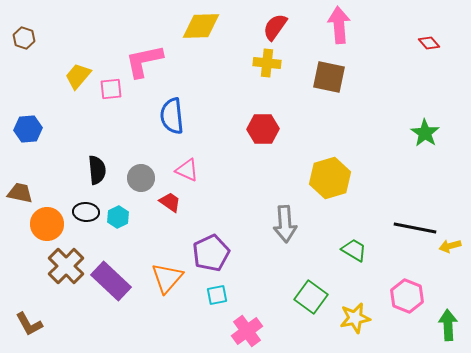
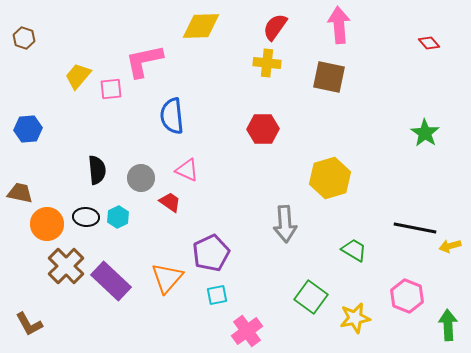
black ellipse: moved 5 px down
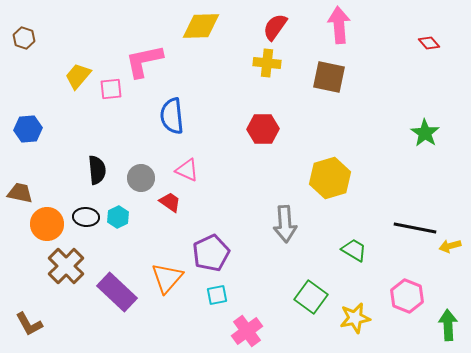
purple rectangle: moved 6 px right, 11 px down
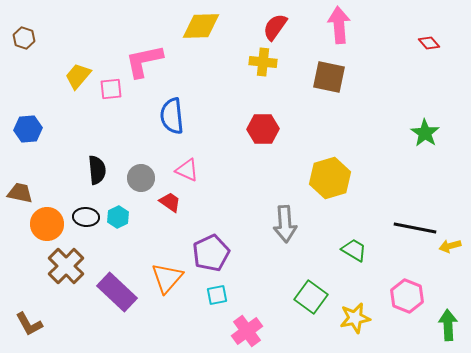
yellow cross: moved 4 px left, 1 px up
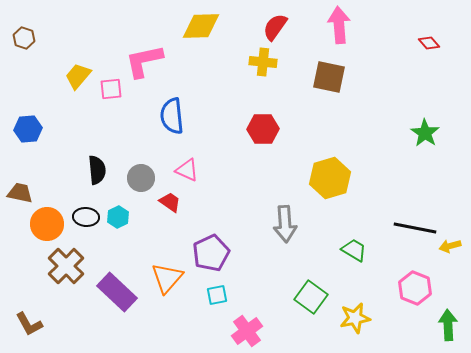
pink hexagon: moved 8 px right, 8 px up
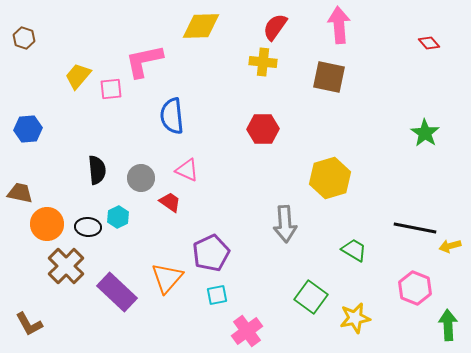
black ellipse: moved 2 px right, 10 px down
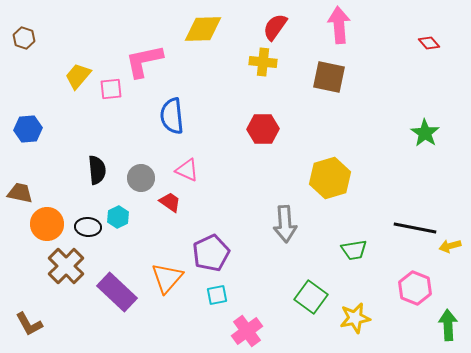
yellow diamond: moved 2 px right, 3 px down
green trapezoid: rotated 140 degrees clockwise
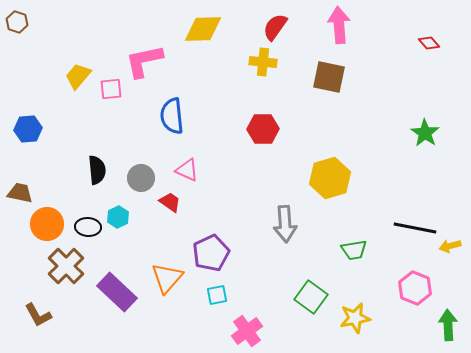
brown hexagon: moved 7 px left, 16 px up
brown L-shape: moved 9 px right, 9 px up
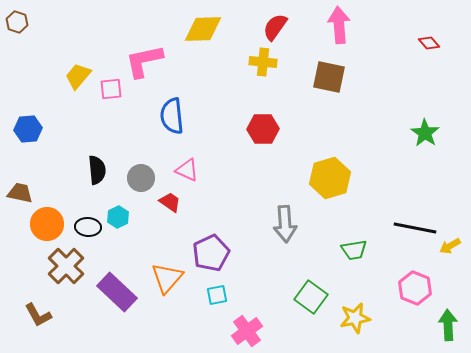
yellow arrow: rotated 15 degrees counterclockwise
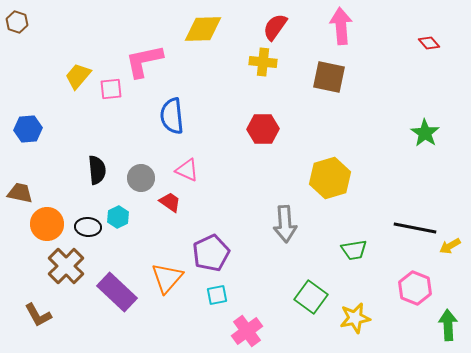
pink arrow: moved 2 px right, 1 px down
